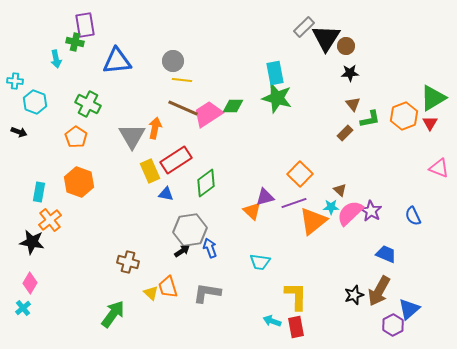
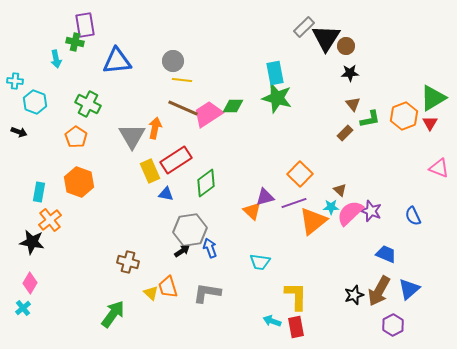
purple star at (371, 211): rotated 10 degrees counterclockwise
blue triangle at (409, 309): moved 20 px up
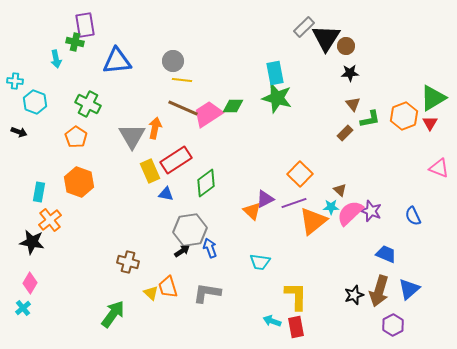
purple triangle at (265, 197): moved 2 px down; rotated 12 degrees counterclockwise
brown arrow at (379, 291): rotated 12 degrees counterclockwise
